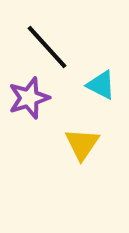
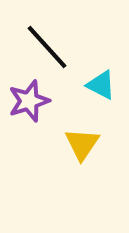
purple star: moved 3 px down
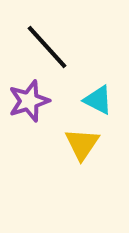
cyan triangle: moved 3 px left, 15 px down
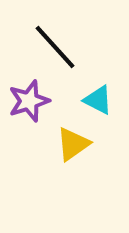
black line: moved 8 px right
yellow triangle: moved 9 px left; rotated 21 degrees clockwise
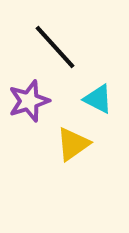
cyan triangle: moved 1 px up
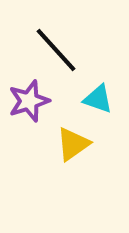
black line: moved 1 px right, 3 px down
cyan triangle: rotated 8 degrees counterclockwise
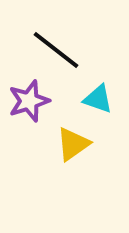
black line: rotated 10 degrees counterclockwise
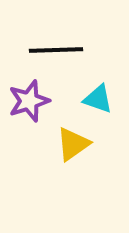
black line: rotated 40 degrees counterclockwise
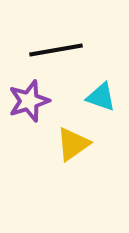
black line: rotated 8 degrees counterclockwise
cyan triangle: moved 3 px right, 2 px up
